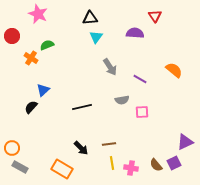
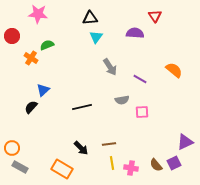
pink star: rotated 18 degrees counterclockwise
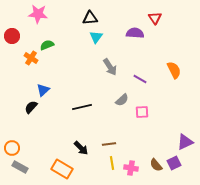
red triangle: moved 2 px down
orange semicircle: rotated 24 degrees clockwise
gray semicircle: rotated 32 degrees counterclockwise
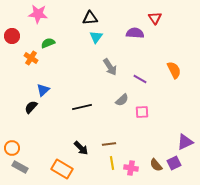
green semicircle: moved 1 px right, 2 px up
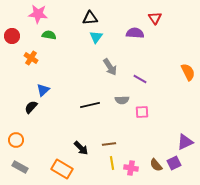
green semicircle: moved 1 px right, 8 px up; rotated 32 degrees clockwise
orange semicircle: moved 14 px right, 2 px down
gray semicircle: rotated 40 degrees clockwise
black line: moved 8 px right, 2 px up
orange circle: moved 4 px right, 8 px up
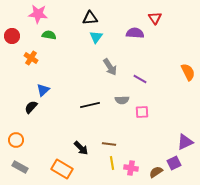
brown line: rotated 16 degrees clockwise
brown semicircle: moved 7 px down; rotated 96 degrees clockwise
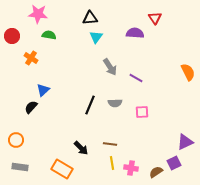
purple line: moved 4 px left, 1 px up
gray semicircle: moved 7 px left, 3 px down
black line: rotated 54 degrees counterclockwise
brown line: moved 1 px right
gray rectangle: rotated 21 degrees counterclockwise
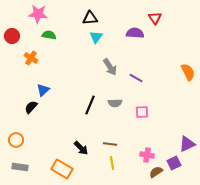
purple triangle: moved 2 px right, 2 px down
pink cross: moved 16 px right, 13 px up
